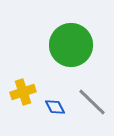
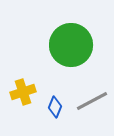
gray line: moved 1 px up; rotated 72 degrees counterclockwise
blue diamond: rotated 50 degrees clockwise
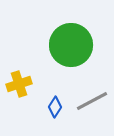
yellow cross: moved 4 px left, 8 px up
blue diamond: rotated 10 degrees clockwise
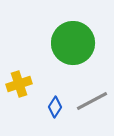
green circle: moved 2 px right, 2 px up
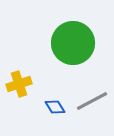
blue diamond: rotated 65 degrees counterclockwise
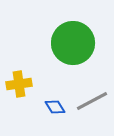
yellow cross: rotated 10 degrees clockwise
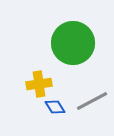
yellow cross: moved 20 px right
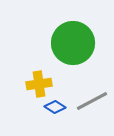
blue diamond: rotated 25 degrees counterclockwise
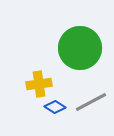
green circle: moved 7 px right, 5 px down
gray line: moved 1 px left, 1 px down
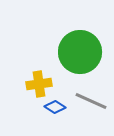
green circle: moved 4 px down
gray line: moved 1 px up; rotated 52 degrees clockwise
